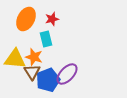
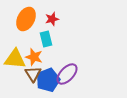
brown triangle: moved 1 px right, 2 px down
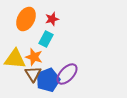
cyan rectangle: rotated 42 degrees clockwise
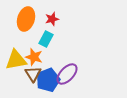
orange ellipse: rotated 10 degrees counterclockwise
yellow triangle: moved 1 px right, 1 px down; rotated 15 degrees counterclockwise
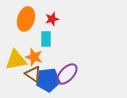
cyan rectangle: rotated 28 degrees counterclockwise
brown triangle: rotated 24 degrees counterclockwise
blue pentagon: rotated 15 degrees clockwise
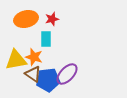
orange ellipse: rotated 60 degrees clockwise
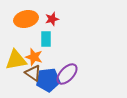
brown triangle: moved 1 px up
